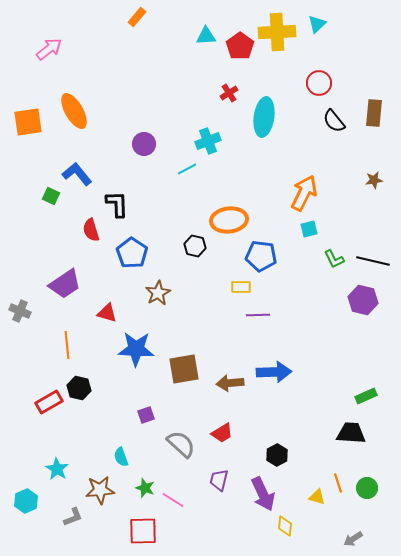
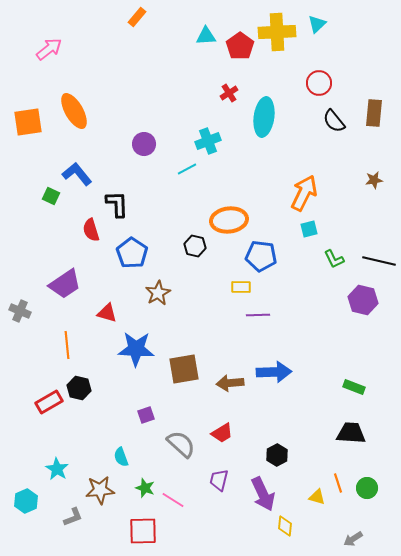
black line at (373, 261): moved 6 px right
green rectangle at (366, 396): moved 12 px left, 9 px up; rotated 45 degrees clockwise
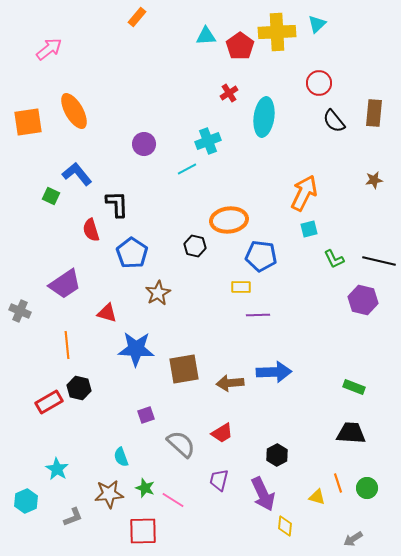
brown star at (100, 490): moved 9 px right, 4 px down
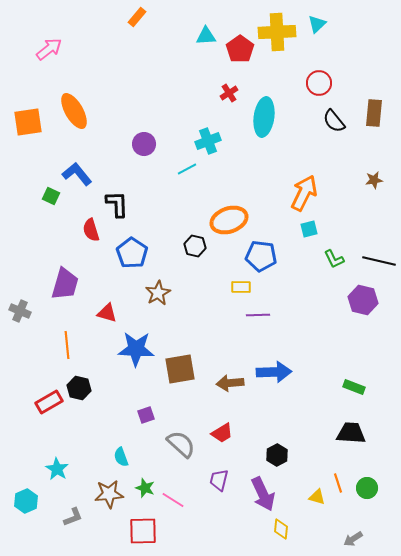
red pentagon at (240, 46): moved 3 px down
orange ellipse at (229, 220): rotated 12 degrees counterclockwise
purple trapezoid at (65, 284): rotated 40 degrees counterclockwise
brown square at (184, 369): moved 4 px left
yellow diamond at (285, 526): moved 4 px left, 3 px down
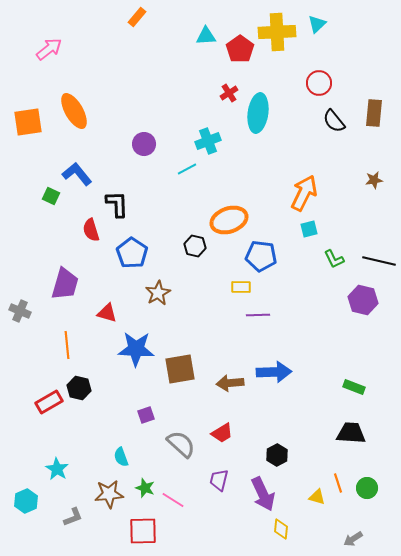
cyan ellipse at (264, 117): moved 6 px left, 4 px up
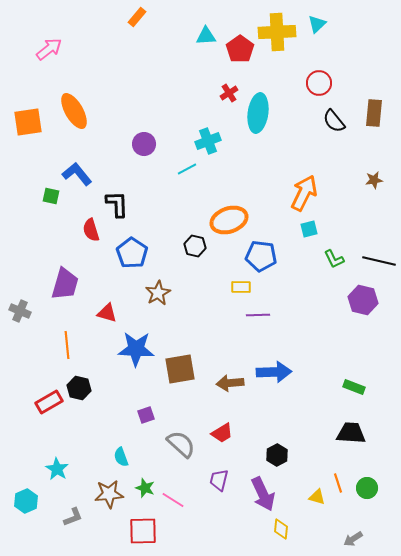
green square at (51, 196): rotated 12 degrees counterclockwise
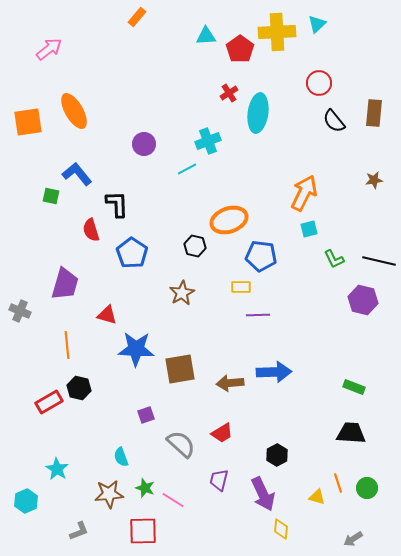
brown star at (158, 293): moved 24 px right
red triangle at (107, 313): moved 2 px down
gray L-shape at (73, 517): moved 6 px right, 14 px down
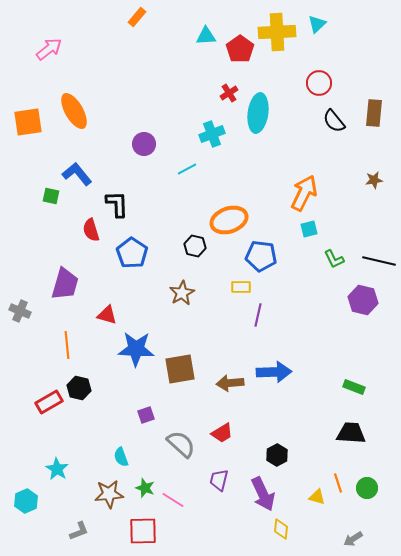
cyan cross at (208, 141): moved 4 px right, 7 px up
purple line at (258, 315): rotated 75 degrees counterclockwise
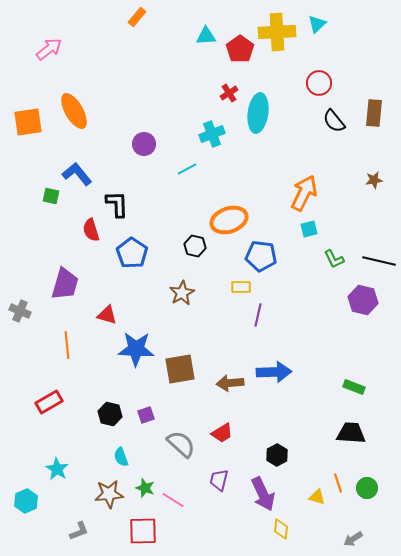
black hexagon at (79, 388): moved 31 px right, 26 px down
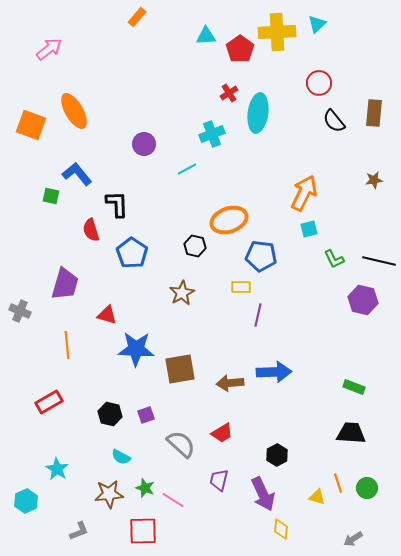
orange square at (28, 122): moved 3 px right, 3 px down; rotated 28 degrees clockwise
cyan semicircle at (121, 457): rotated 42 degrees counterclockwise
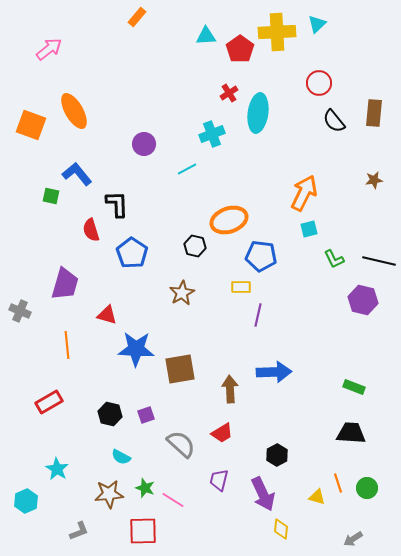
brown arrow at (230, 383): moved 6 px down; rotated 92 degrees clockwise
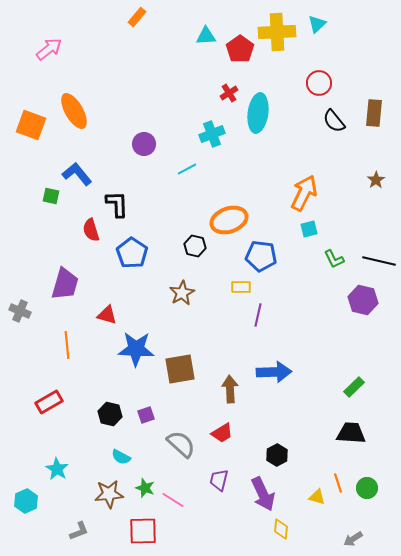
brown star at (374, 180): moved 2 px right; rotated 24 degrees counterclockwise
green rectangle at (354, 387): rotated 65 degrees counterclockwise
